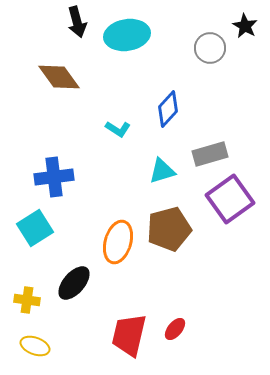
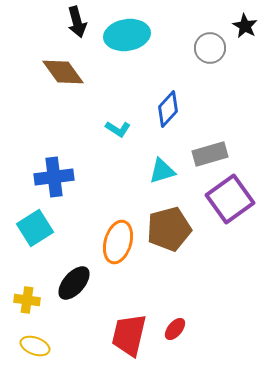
brown diamond: moved 4 px right, 5 px up
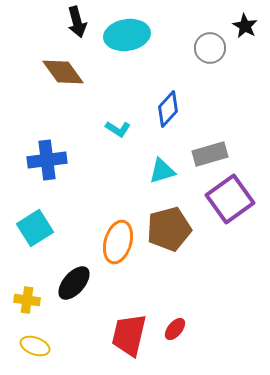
blue cross: moved 7 px left, 17 px up
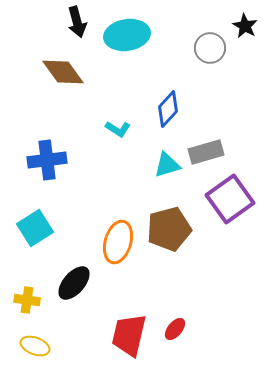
gray rectangle: moved 4 px left, 2 px up
cyan triangle: moved 5 px right, 6 px up
